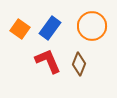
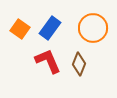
orange circle: moved 1 px right, 2 px down
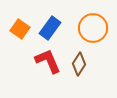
brown diamond: rotated 10 degrees clockwise
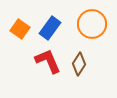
orange circle: moved 1 px left, 4 px up
